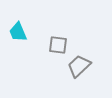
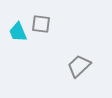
gray square: moved 17 px left, 21 px up
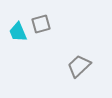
gray square: rotated 24 degrees counterclockwise
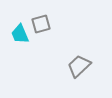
cyan trapezoid: moved 2 px right, 2 px down
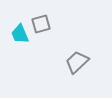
gray trapezoid: moved 2 px left, 4 px up
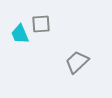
gray square: rotated 12 degrees clockwise
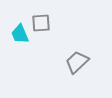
gray square: moved 1 px up
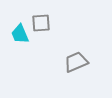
gray trapezoid: moved 1 px left; rotated 20 degrees clockwise
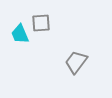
gray trapezoid: rotated 30 degrees counterclockwise
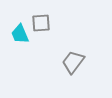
gray trapezoid: moved 3 px left
